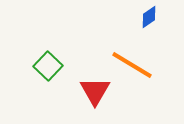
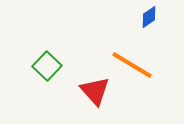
green square: moved 1 px left
red triangle: rotated 12 degrees counterclockwise
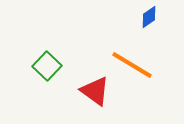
red triangle: rotated 12 degrees counterclockwise
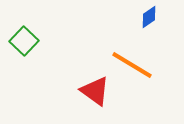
green square: moved 23 px left, 25 px up
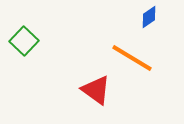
orange line: moved 7 px up
red triangle: moved 1 px right, 1 px up
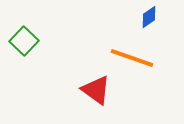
orange line: rotated 12 degrees counterclockwise
